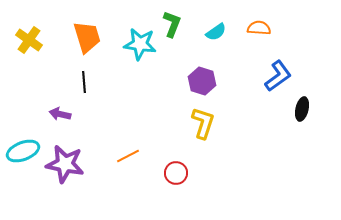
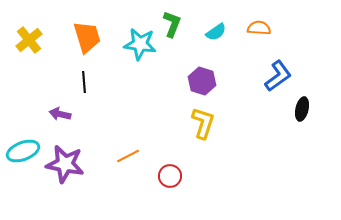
yellow cross: rotated 16 degrees clockwise
red circle: moved 6 px left, 3 px down
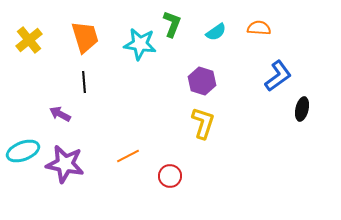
orange trapezoid: moved 2 px left
purple arrow: rotated 15 degrees clockwise
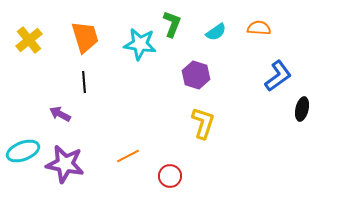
purple hexagon: moved 6 px left, 6 px up
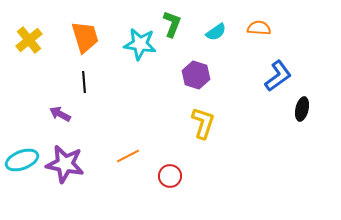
cyan ellipse: moved 1 px left, 9 px down
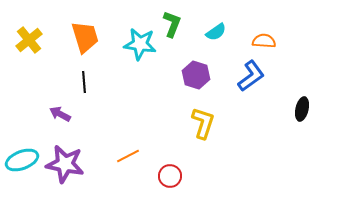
orange semicircle: moved 5 px right, 13 px down
blue L-shape: moved 27 px left
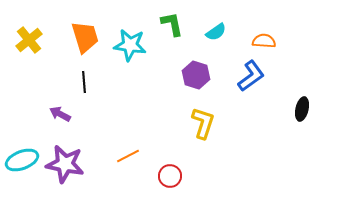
green L-shape: rotated 32 degrees counterclockwise
cyan star: moved 10 px left, 1 px down
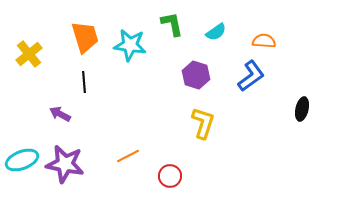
yellow cross: moved 14 px down
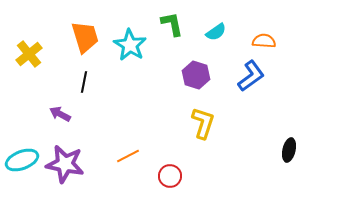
cyan star: rotated 24 degrees clockwise
black line: rotated 15 degrees clockwise
black ellipse: moved 13 px left, 41 px down
